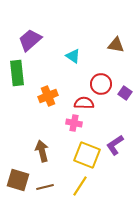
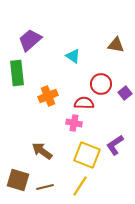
purple square: rotated 16 degrees clockwise
brown arrow: rotated 40 degrees counterclockwise
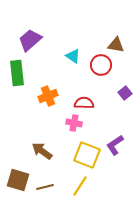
red circle: moved 19 px up
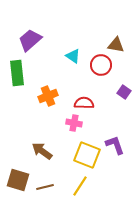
purple square: moved 1 px left, 1 px up; rotated 16 degrees counterclockwise
purple L-shape: rotated 105 degrees clockwise
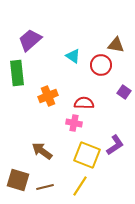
purple L-shape: rotated 75 degrees clockwise
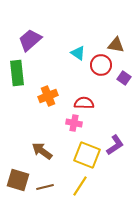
cyan triangle: moved 5 px right, 3 px up
purple square: moved 14 px up
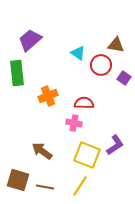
brown line: rotated 24 degrees clockwise
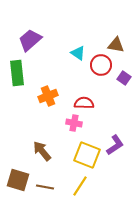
brown arrow: rotated 15 degrees clockwise
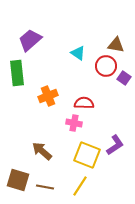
red circle: moved 5 px right, 1 px down
brown arrow: rotated 10 degrees counterclockwise
